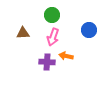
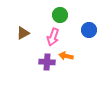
green circle: moved 8 px right
brown triangle: rotated 24 degrees counterclockwise
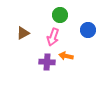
blue circle: moved 1 px left
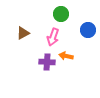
green circle: moved 1 px right, 1 px up
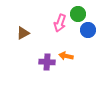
green circle: moved 17 px right
pink arrow: moved 7 px right, 14 px up
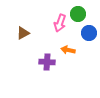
blue circle: moved 1 px right, 3 px down
orange arrow: moved 2 px right, 6 px up
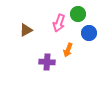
pink arrow: moved 1 px left
brown triangle: moved 3 px right, 3 px up
orange arrow: rotated 80 degrees counterclockwise
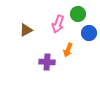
pink arrow: moved 1 px left, 1 px down
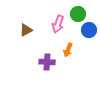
blue circle: moved 3 px up
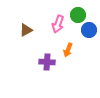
green circle: moved 1 px down
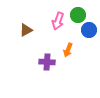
pink arrow: moved 3 px up
